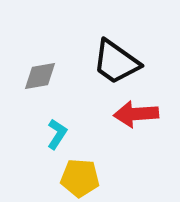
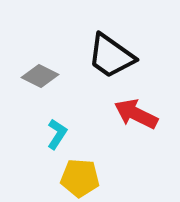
black trapezoid: moved 5 px left, 6 px up
gray diamond: rotated 36 degrees clockwise
red arrow: rotated 30 degrees clockwise
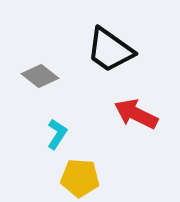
black trapezoid: moved 1 px left, 6 px up
gray diamond: rotated 12 degrees clockwise
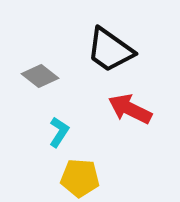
red arrow: moved 6 px left, 5 px up
cyan L-shape: moved 2 px right, 2 px up
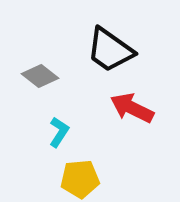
red arrow: moved 2 px right, 1 px up
yellow pentagon: moved 1 px down; rotated 9 degrees counterclockwise
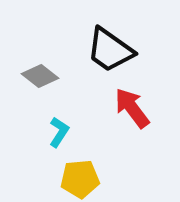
red arrow: rotated 27 degrees clockwise
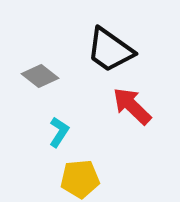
red arrow: moved 2 px up; rotated 9 degrees counterclockwise
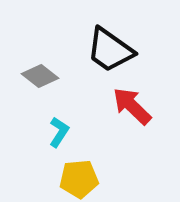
yellow pentagon: moved 1 px left
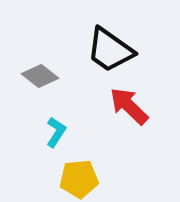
red arrow: moved 3 px left
cyan L-shape: moved 3 px left
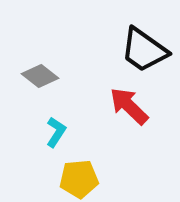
black trapezoid: moved 34 px right
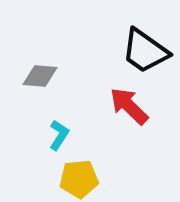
black trapezoid: moved 1 px right, 1 px down
gray diamond: rotated 33 degrees counterclockwise
cyan L-shape: moved 3 px right, 3 px down
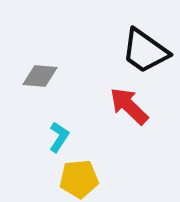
cyan L-shape: moved 2 px down
